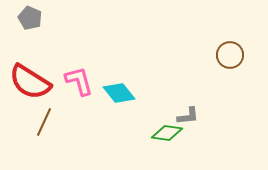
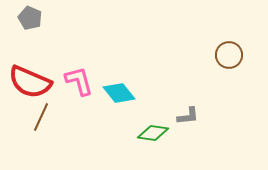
brown circle: moved 1 px left
red semicircle: rotated 9 degrees counterclockwise
brown line: moved 3 px left, 5 px up
green diamond: moved 14 px left
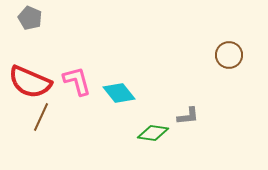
pink L-shape: moved 2 px left
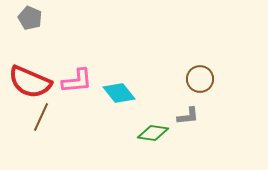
brown circle: moved 29 px left, 24 px down
pink L-shape: rotated 100 degrees clockwise
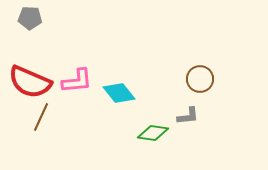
gray pentagon: rotated 20 degrees counterclockwise
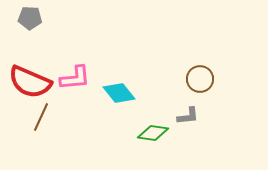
pink L-shape: moved 2 px left, 3 px up
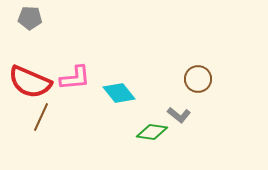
brown circle: moved 2 px left
gray L-shape: moved 9 px left, 1 px up; rotated 45 degrees clockwise
green diamond: moved 1 px left, 1 px up
